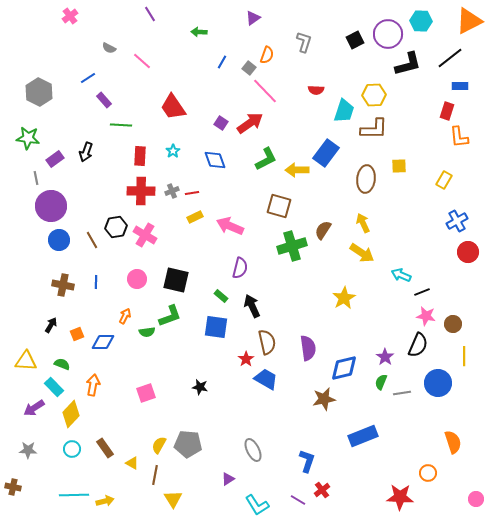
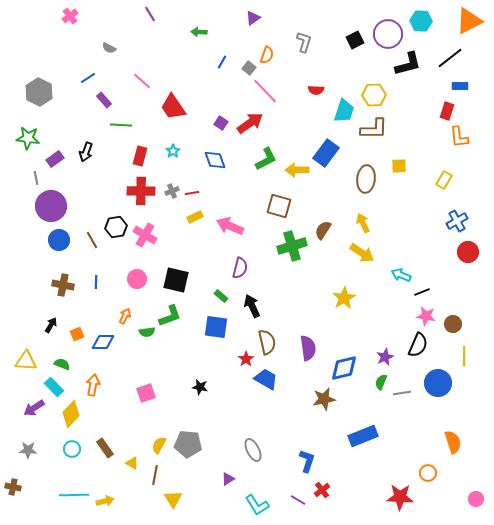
pink line at (142, 61): moved 20 px down
red rectangle at (140, 156): rotated 12 degrees clockwise
purple star at (385, 357): rotated 12 degrees clockwise
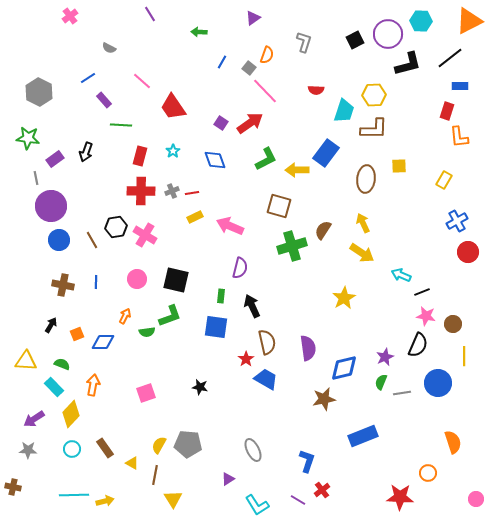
green rectangle at (221, 296): rotated 56 degrees clockwise
purple arrow at (34, 408): moved 11 px down
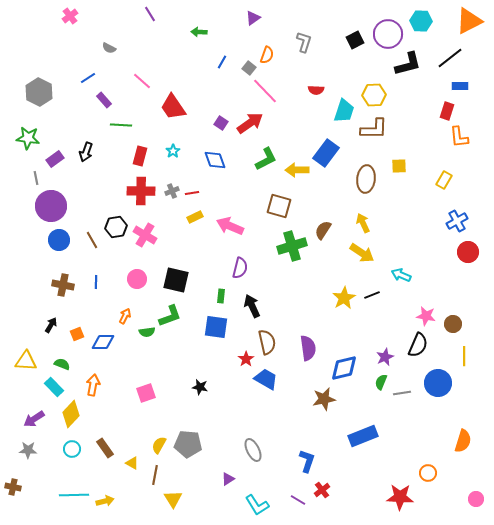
black line at (422, 292): moved 50 px left, 3 px down
orange semicircle at (453, 442): moved 10 px right, 1 px up; rotated 35 degrees clockwise
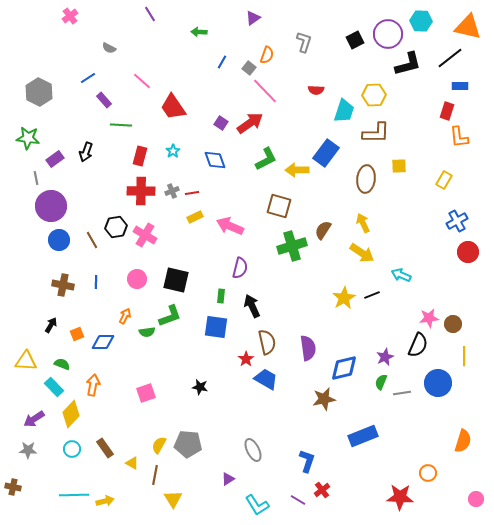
orange triangle at (469, 21): moved 1 px left, 6 px down; rotated 40 degrees clockwise
brown L-shape at (374, 129): moved 2 px right, 4 px down
pink star at (426, 316): moved 3 px right, 2 px down; rotated 18 degrees counterclockwise
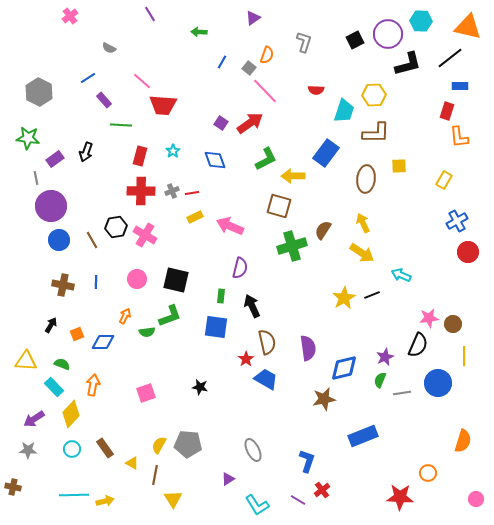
red trapezoid at (173, 107): moved 10 px left, 2 px up; rotated 52 degrees counterclockwise
yellow arrow at (297, 170): moved 4 px left, 6 px down
green semicircle at (381, 382): moved 1 px left, 2 px up
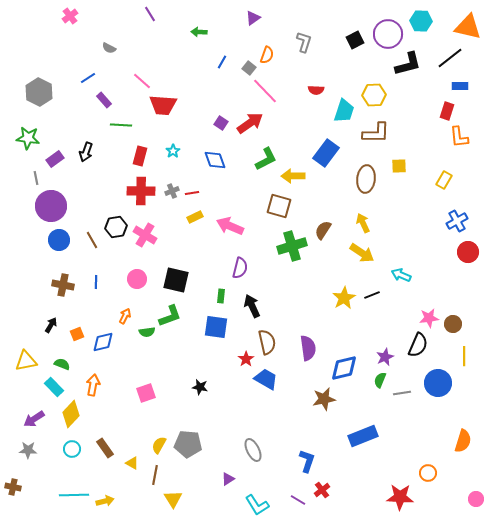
blue diamond at (103, 342): rotated 15 degrees counterclockwise
yellow triangle at (26, 361): rotated 15 degrees counterclockwise
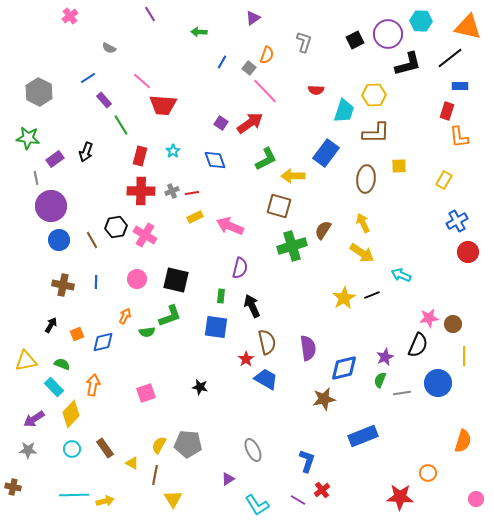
green line at (121, 125): rotated 55 degrees clockwise
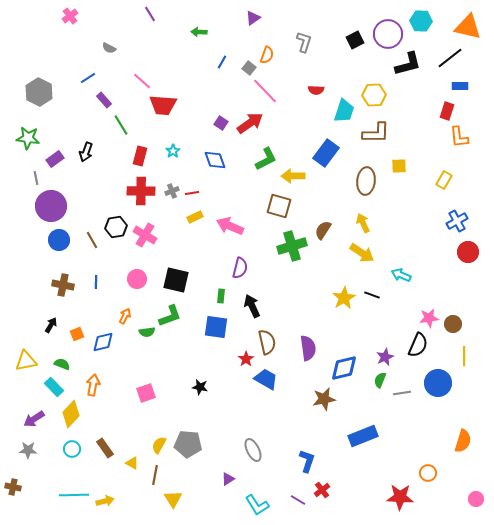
brown ellipse at (366, 179): moved 2 px down
black line at (372, 295): rotated 42 degrees clockwise
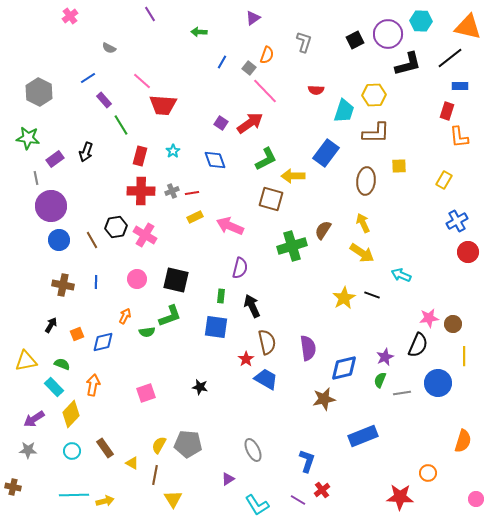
brown square at (279, 206): moved 8 px left, 7 px up
cyan circle at (72, 449): moved 2 px down
